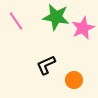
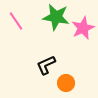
orange circle: moved 8 px left, 3 px down
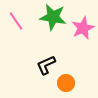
green star: moved 3 px left
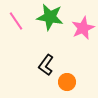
green star: moved 3 px left
black L-shape: rotated 30 degrees counterclockwise
orange circle: moved 1 px right, 1 px up
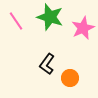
green star: rotated 8 degrees clockwise
black L-shape: moved 1 px right, 1 px up
orange circle: moved 3 px right, 4 px up
